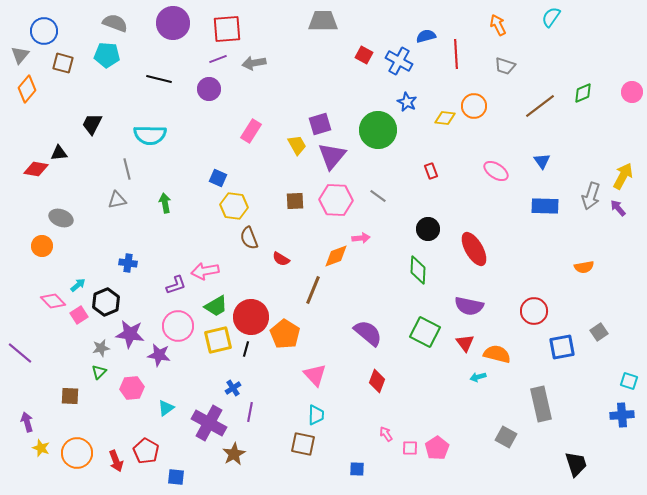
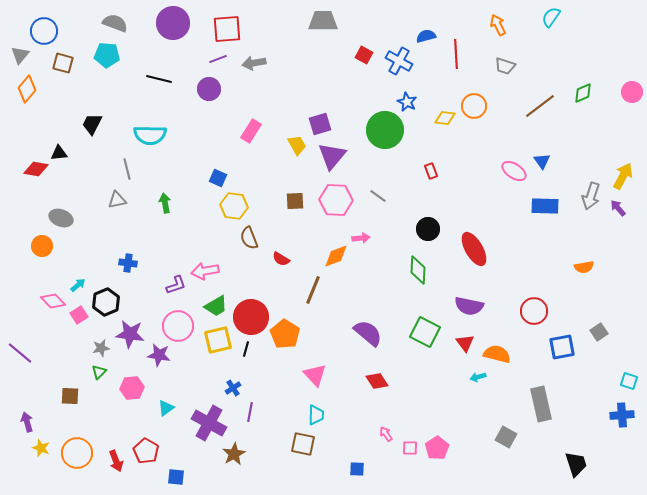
green circle at (378, 130): moved 7 px right
pink ellipse at (496, 171): moved 18 px right
red diamond at (377, 381): rotated 55 degrees counterclockwise
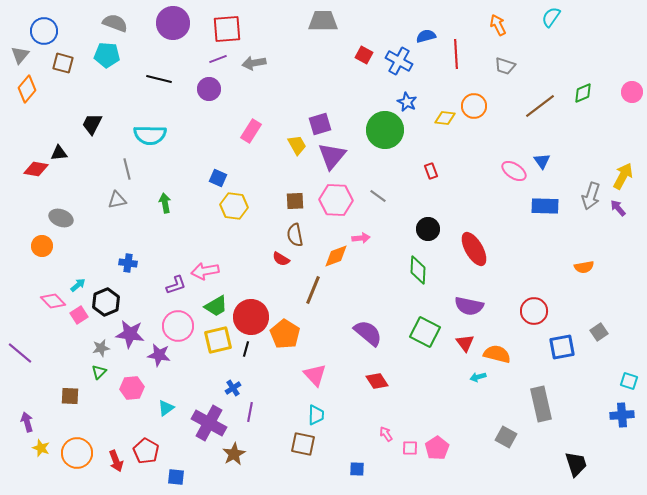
brown semicircle at (249, 238): moved 46 px right, 3 px up; rotated 10 degrees clockwise
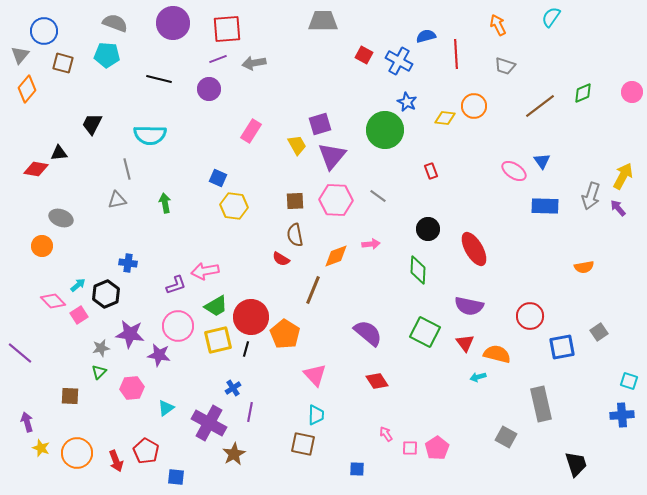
pink arrow at (361, 238): moved 10 px right, 6 px down
black hexagon at (106, 302): moved 8 px up
red circle at (534, 311): moved 4 px left, 5 px down
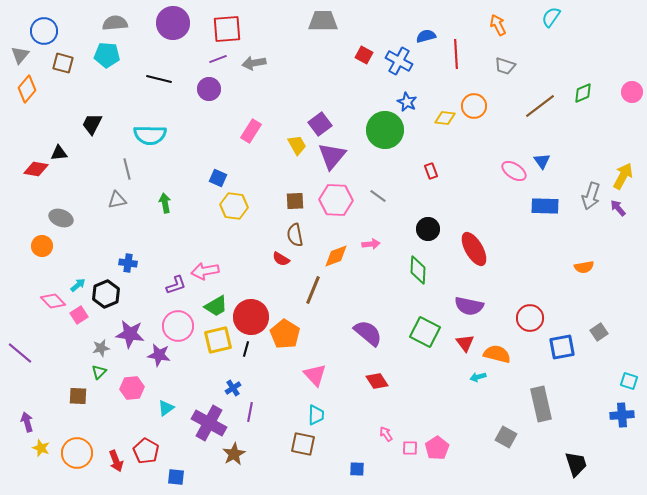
gray semicircle at (115, 23): rotated 25 degrees counterclockwise
purple square at (320, 124): rotated 20 degrees counterclockwise
red circle at (530, 316): moved 2 px down
brown square at (70, 396): moved 8 px right
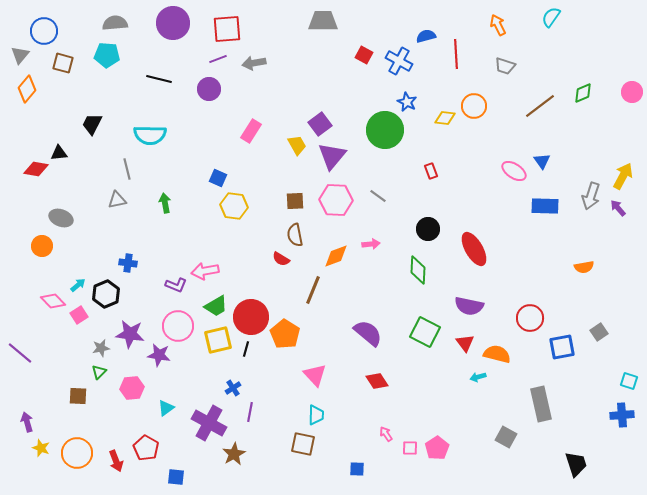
purple L-shape at (176, 285): rotated 40 degrees clockwise
red pentagon at (146, 451): moved 3 px up
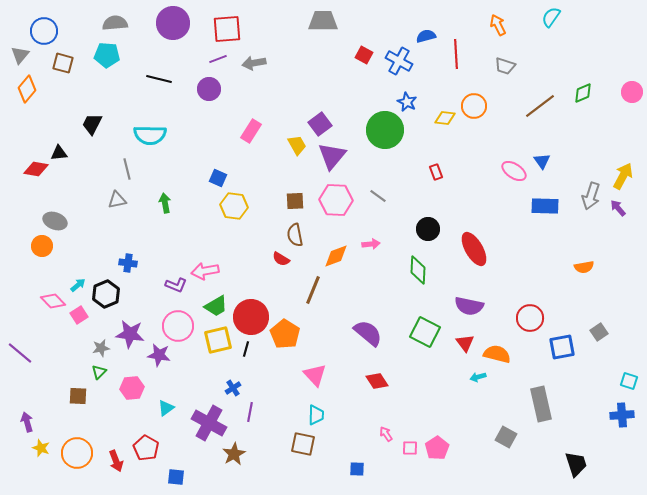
red rectangle at (431, 171): moved 5 px right, 1 px down
gray ellipse at (61, 218): moved 6 px left, 3 px down
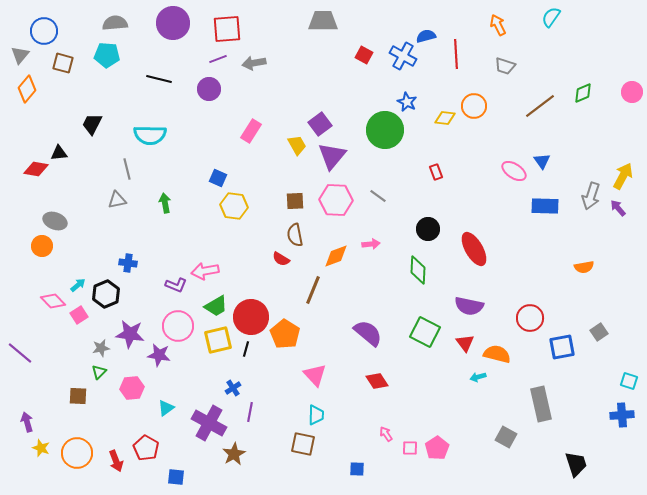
blue cross at (399, 61): moved 4 px right, 5 px up
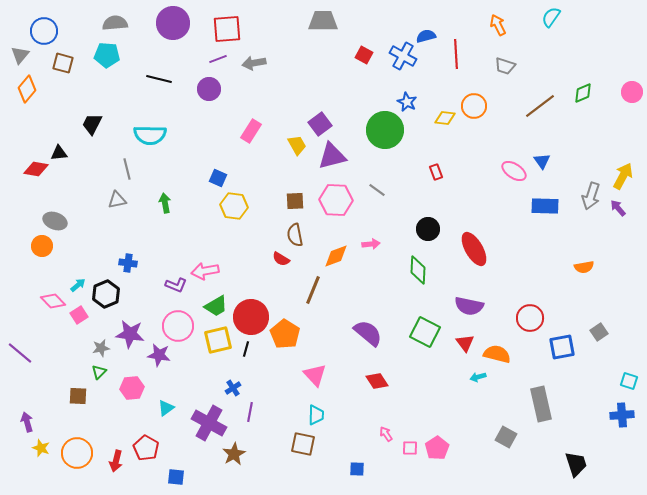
purple triangle at (332, 156): rotated 36 degrees clockwise
gray line at (378, 196): moved 1 px left, 6 px up
red arrow at (116, 461): rotated 35 degrees clockwise
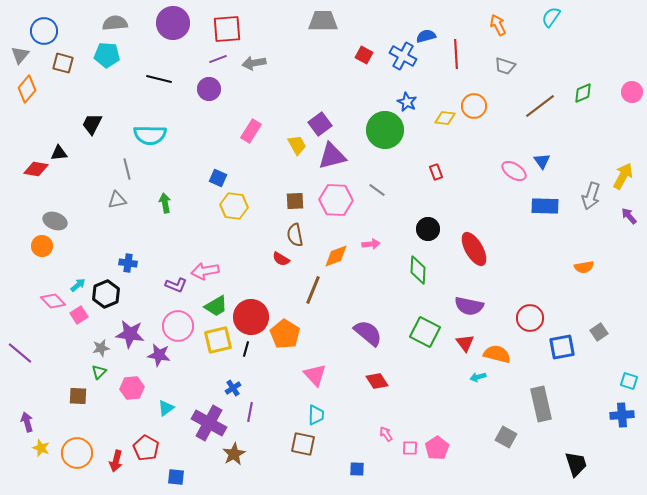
purple arrow at (618, 208): moved 11 px right, 8 px down
